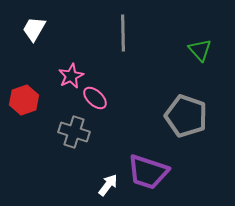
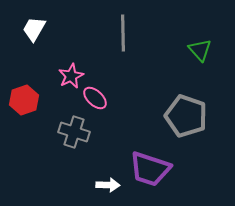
purple trapezoid: moved 2 px right, 3 px up
white arrow: rotated 55 degrees clockwise
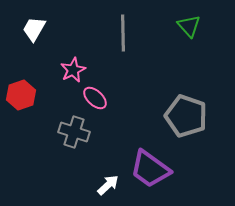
green triangle: moved 11 px left, 24 px up
pink star: moved 2 px right, 6 px up
red hexagon: moved 3 px left, 5 px up
purple trapezoid: rotated 18 degrees clockwise
white arrow: rotated 45 degrees counterclockwise
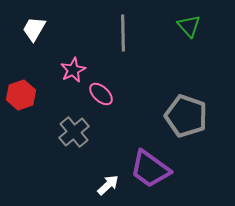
pink ellipse: moved 6 px right, 4 px up
gray cross: rotated 32 degrees clockwise
